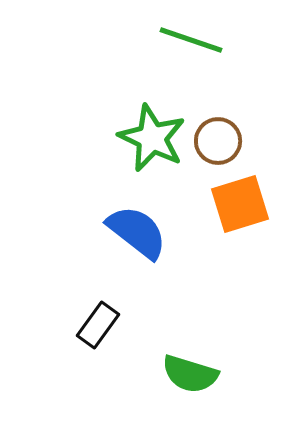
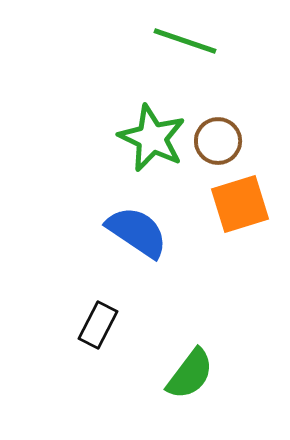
green line: moved 6 px left, 1 px down
blue semicircle: rotated 4 degrees counterclockwise
black rectangle: rotated 9 degrees counterclockwise
green semicircle: rotated 70 degrees counterclockwise
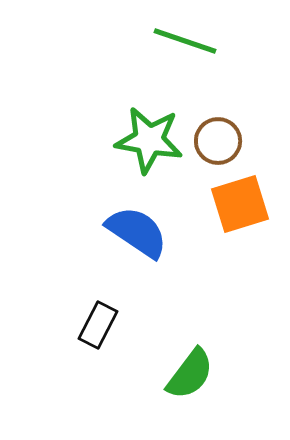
green star: moved 3 px left, 2 px down; rotated 16 degrees counterclockwise
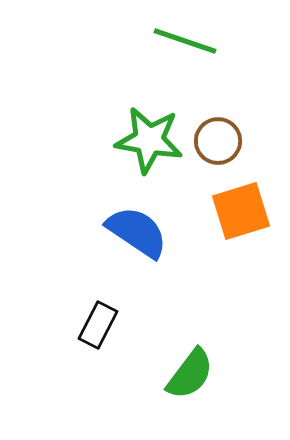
orange square: moved 1 px right, 7 px down
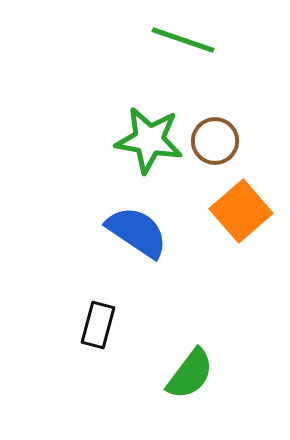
green line: moved 2 px left, 1 px up
brown circle: moved 3 px left
orange square: rotated 24 degrees counterclockwise
black rectangle: rotated 12 degrees counterclockwise
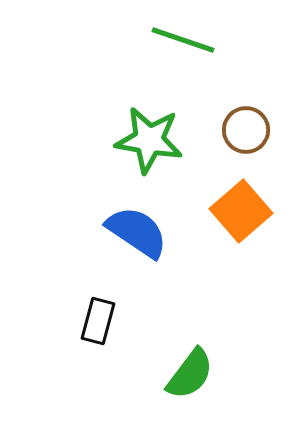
brown circle: moved 31 px right, 11 px up
black rectangle: moved 4 px up
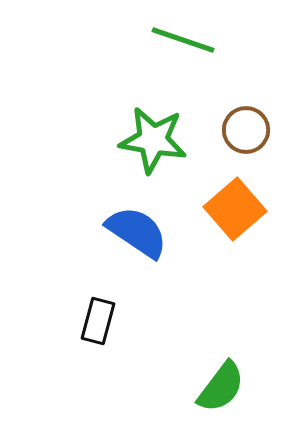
green star: moved 4 px right
orange square: moved 6 px left, 2 px up
green semicircle: moved 31 px right, 13 px down
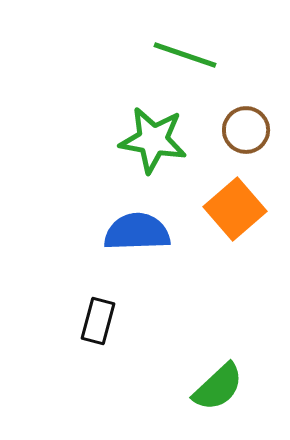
green line: moved 2 px right, 15 px down
blue semicircle: rotated 36 degrees counterclockwise
green semicircle: moved 3 px left; rotated 10 degrees clockwise
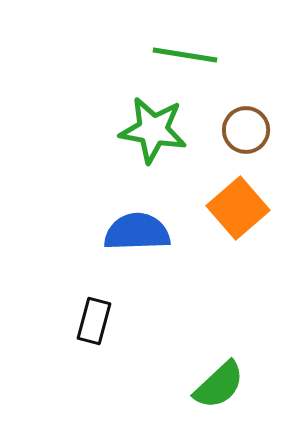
green line: rotated 10 degrees counterclockwise
green star: moved 10 px up
orange square: moved 3 px right, 1 px up
black rectangle: moved 4 px left
green semicircle: moved 1 px right, 2 px up
